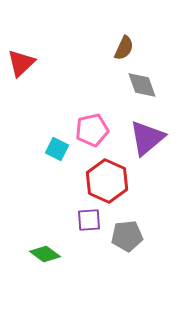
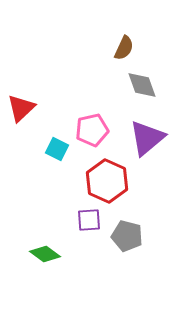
red triangle: moved 45 px down
gray pentagon: rotated 20 degrees clockwise
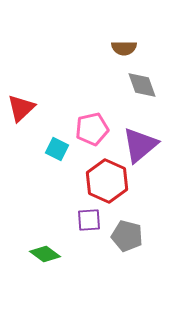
brown semicircle: rotated 65 degrees clockwise
pink pentagon: moved 1 px up
purple triangle: moved 7 px left, 7 px down
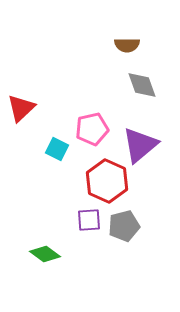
brown semicircle: moved 3 px right, 3 px up
gray pentagon: moved 3 px left, 10 px up; rotated 28 degrees counterclockwise
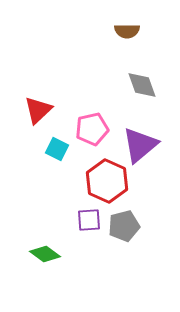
brown semicircle: moved 14 px up
red triangle: moved 17 px right, 2 px down
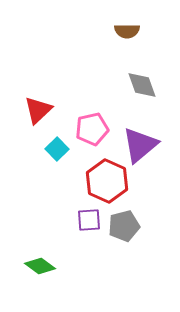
cyan square: rotated 20 degrees clockwise
green diamond: moved 5 px left, 12 px down
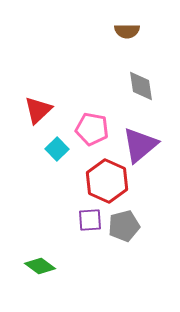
gray diamond: moved 1 px left, 1 px down; rotated 12 degrees clockwise
pink pentagon: rotated 24 degrees clockwise
purple square: moved 1 px right
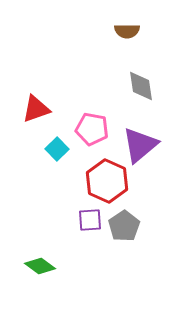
red triangle: moved 2 px left, 1 px up; rotated 24 degrees clockwise
gray pentagon: rotated 20 degrees counterclockwise
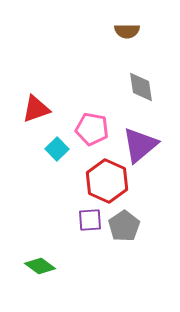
gray diamond: moved 1 px down
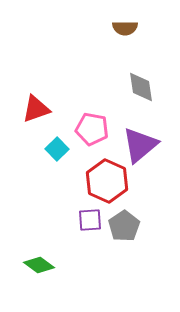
brown semicircle: moved 2 px left, 3 px up
green diamond: moved 1 px left, 1 px up
